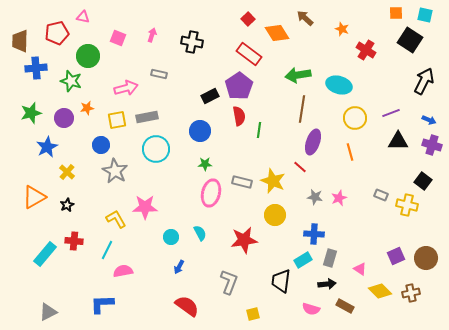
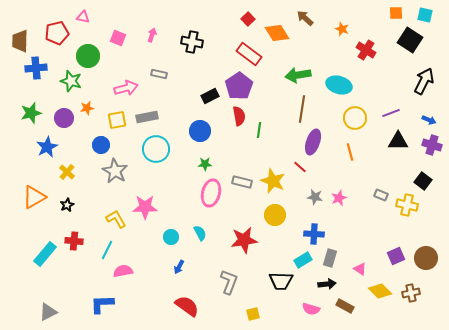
black trapezoid at (281, 281): rotated 95 degrees counterclockwise
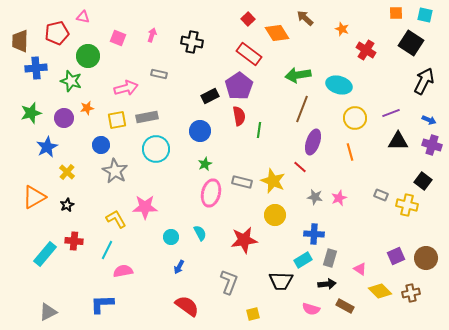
black square at (410, 40): moved 1 px right, 3 px down
brown line at (302, 109): rotated 12 degrees clockwise
green star at (205, 164): rotated 24 degrees counterclockwise
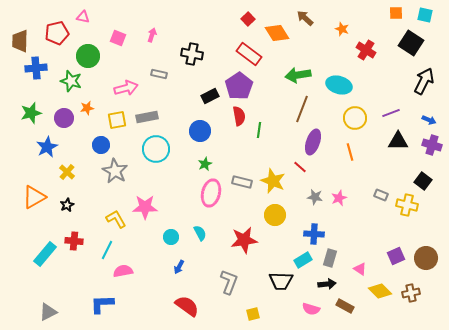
black cross at (192, 42): moved 12 px down
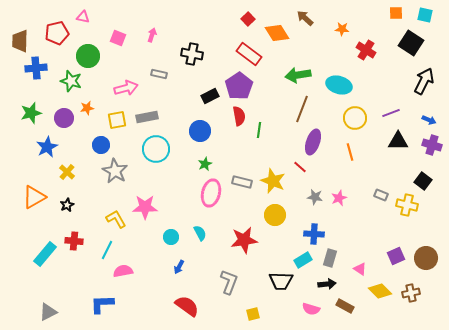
orange star at (342, 29): rotated 16 degrees counterclockwise
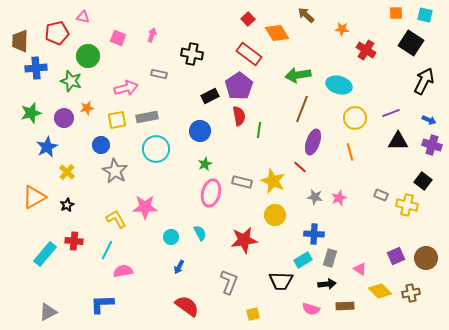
brown arrow at (305, 18): moved 1 px right, 3 px up
brown rectangle at (345, 306): rotated 30 degrees counterclockwise
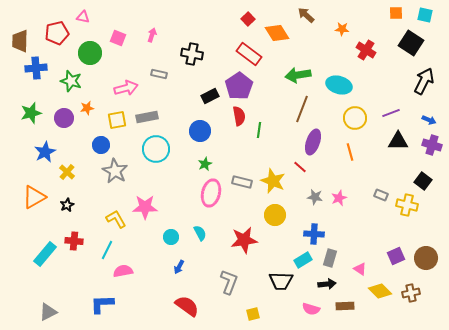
green circle at (88, 56): moved 2 px right, 3 px up
blue star at (47, 147): moved 2 px left, 5 px down
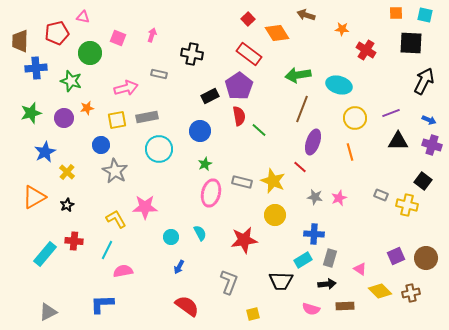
brown arrow at (306, 15): rotated 24 degrees counterclockwise
black square at (411, 43): rotated 30 degrees counterclockwise
green line at (259, 130): rotated 56 degrees counterclockwise
cyan circle at (156, 149): moved 3 px right
